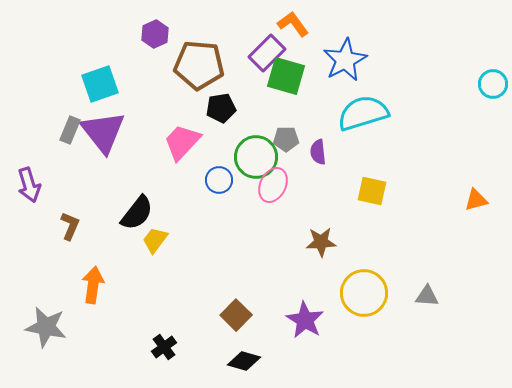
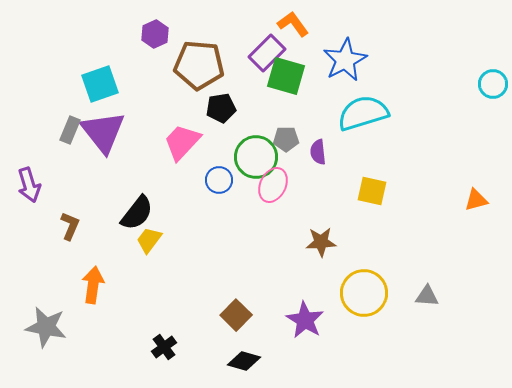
yellow trapezoid: moved 6 px left
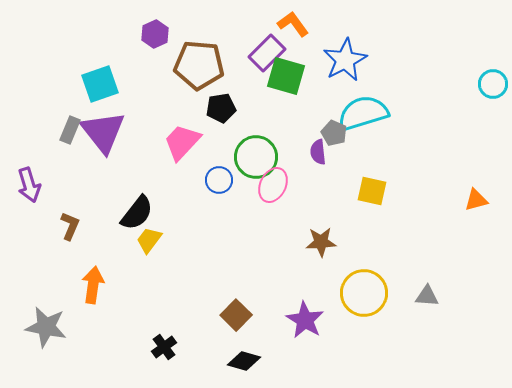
gray pentagon: moved 48 px right, 6 px up; rotated 25 degrees clockwise
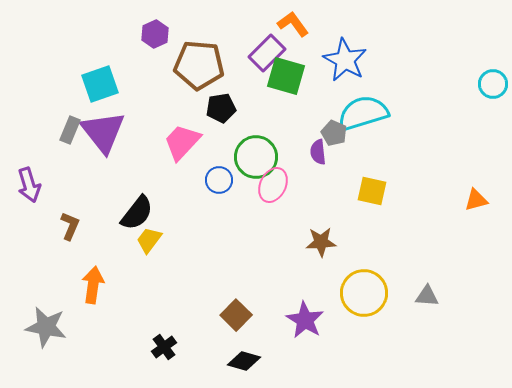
blue star: rotated 15 degrees counterclockwise
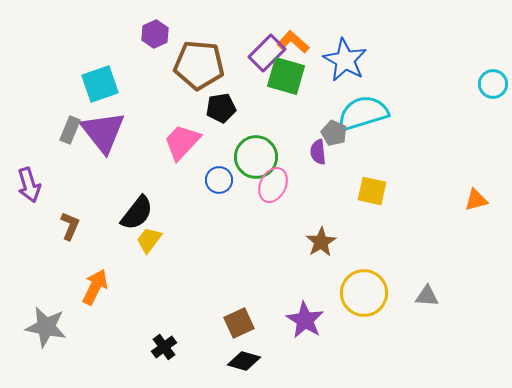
orange L-shape: moved 18 px down; rotated 12 degrees counterclockwise
brown star: rotated 28 degrees counterclockwise
orange arrow: moved 2 px right, 2 px down; rotated 18 degrees clockwise
brown square: moved 3 px right, 8 px down; rotated 20 degrees clockwise
